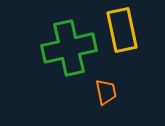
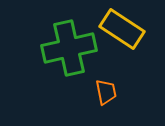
yellow rectangle: moved 1 px up; rotated 45 degrees counterclockwise
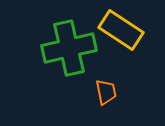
yellow rectangle: moved 1 px left, 1 px down
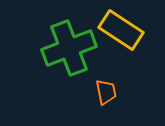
green cross: rotated 8 degrees counterclockwise
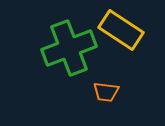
orange trapezoid: rotated 108 degrees clockwise
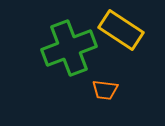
orange trapezoid: moved 1 px left, 2 px up
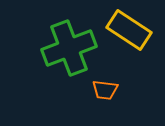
yellow rectangle: moved 8 px right
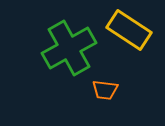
green cross: rotated 8 degrees counterclockwise
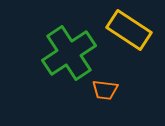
green cross: moved 5 px down; rotated 4 degrees counterclockwise
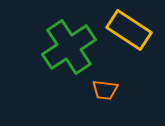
green cross: moved 6 px up
